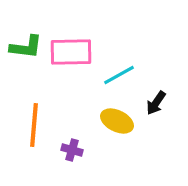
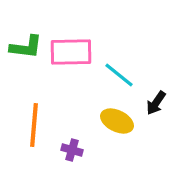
cyan line: rotated 68 degrees clockwise
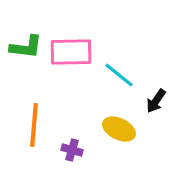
black arrow: moved 2 px up
yellow ellipse: moved 2 px right, 8 px down
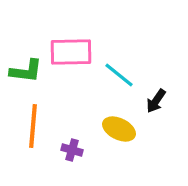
green L-shape: moved 24 px down
orange line: moved 1 px left, 1 px down
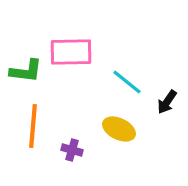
cyan line: moved 8 px right, 7 px down
black arrow: moved 11 px right, 1 px down
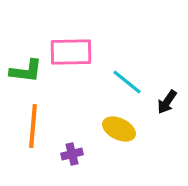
purple cross: moved 4 px down; rotated 30 degrees counterclockwise
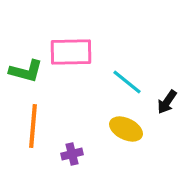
green L-shape: rotated 8 degrees clockwise
yellow ellipse: moved 7 px right
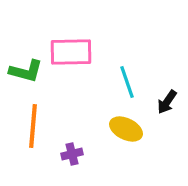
cyan line: rotated 32 degrees clockwise
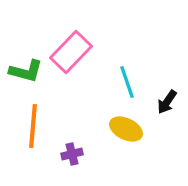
pink rectangle: rotated 45 degrees counterclockwise
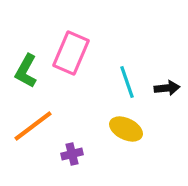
pink rectangle: moved 1 px down; rotated 21 degrees counterclockwise
green L-shape: rotated 104 degrees clockwise
black arrow: moved 14 px up; rotated 130 degrees counterclockwise
orange line: rotated 48 degrees clockwise
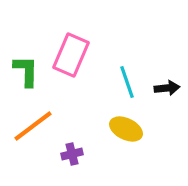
pink rectangle: moved 2 px down
green L-shape: rotated 152 degrees clockwise
